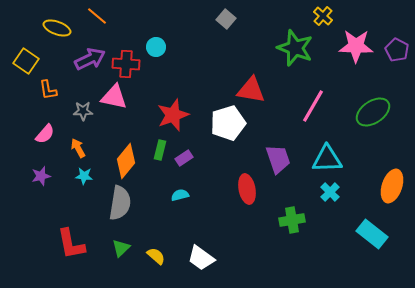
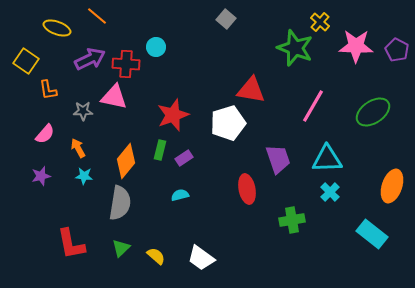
yellow cross: moved 3 px left, 6 px down
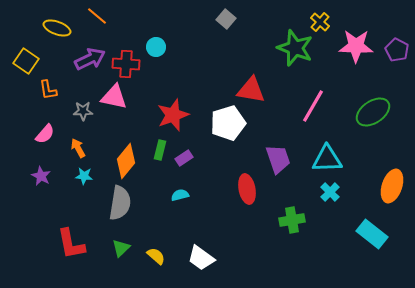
purple star: rotated 30 degrees counterclockwise
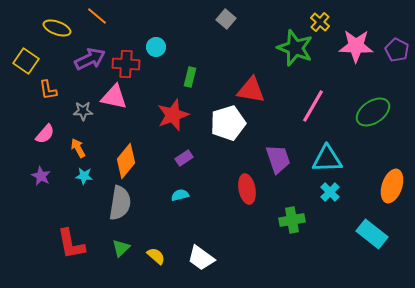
green rectangle: moved 30 px right, 73 px up
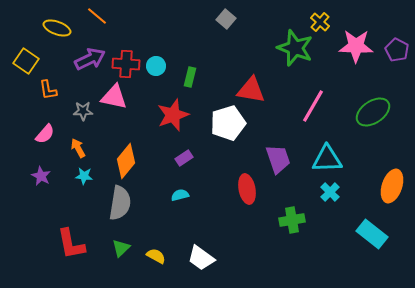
cyan circle: moved 19 px down
yellow semicircle: rotated 12 degrees counterclockwise
